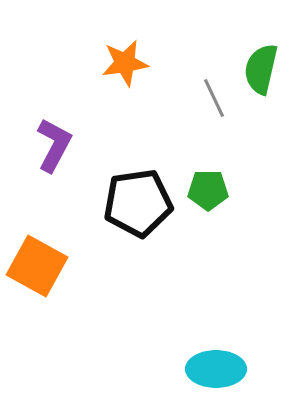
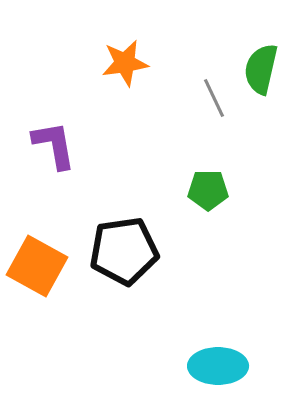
purple L-shape: rotated 38 degrees counterclockwise
black pentagon: moved 14 px left, 48 px down
cyan ellipse: moved 2 px right, 3 px up
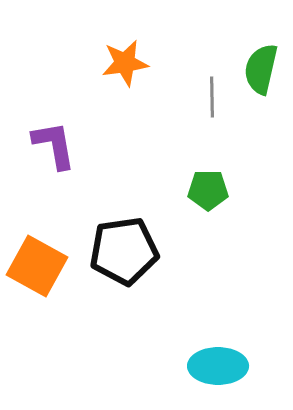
gray line: moved 2 px left, 1 px up; rotated 24 degrees clockwise
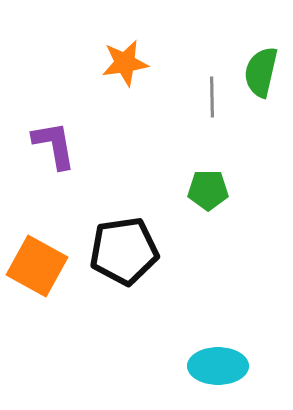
green semicircle: moved 3 px down
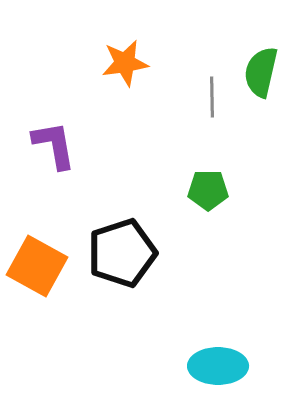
black pentagon: moved 2 px left, 2 px down; rotated 10 degrees counterclockwise
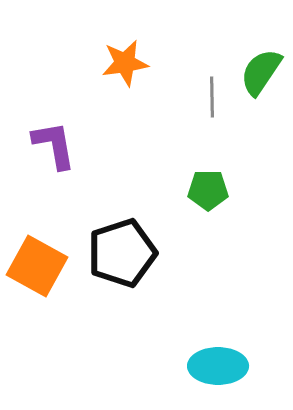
green semicircle: rotated 21 degrees clockwise
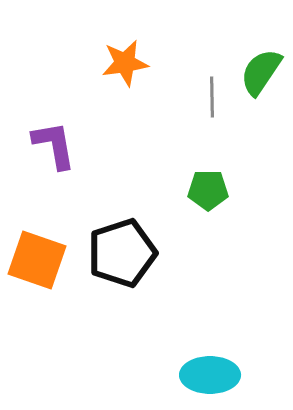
orange square: moved 6 px up; rotated 10 degrees counterclockwise
cyan ellipse: moved 8 px left, 9 px down
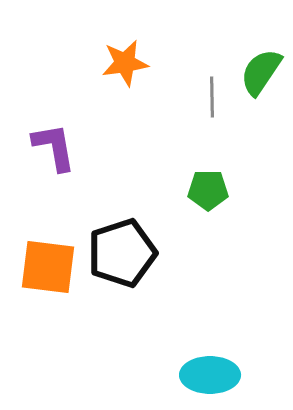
purple L-shape: moved 2 px down
orange square: moved 11 px right, 7 px down; rotated 12 degrees counterclockwise
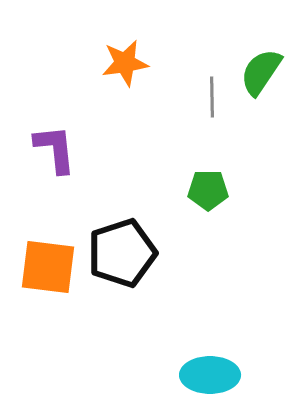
purple L-shape: moved 1 px right, 2 px down; rotated 4 degrees clockwise
